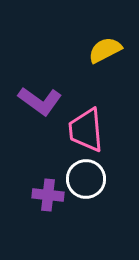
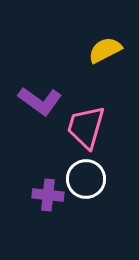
pink trapezoid: moved 3 px up; rotated 21 degrees clockwise
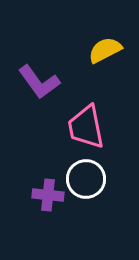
purple L-shape: moved 1 px left, 19 px up; rotated 18 degrees clockwise
pink trapezoid: rotated 27 degrees counterclockwise
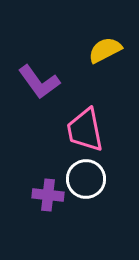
pink trapezoid: moved 1 px left, 3 px down
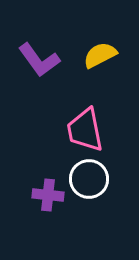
yellow semicircle: moved 5 px left, 5 px down
purple L-shape: moved 22 px up
white circle: moved 3 px right
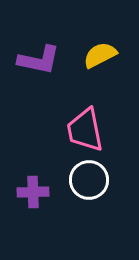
purple L-shape: rotated 42 degrees counterclockwise
white circle: moved 1 px down
purple cross: moved 15 px left, 3 px up; rotated 8 degrees counterclockwise
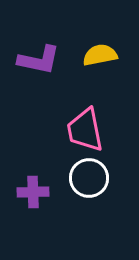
yellow semicircle: rotated 16 degrees clockwise
white circle: moved 2 px up
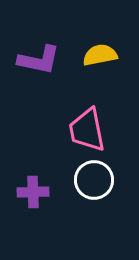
pink trapezoid: moved 2 px right
white circle: moved 5 px right, 2 px down
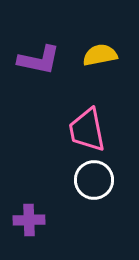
purple cross: moved 4 px left, 28 px down
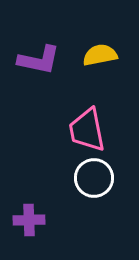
white circle: moved 2 px up
